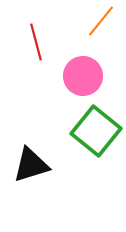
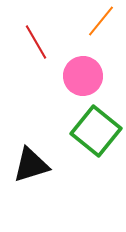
red line: rotated 15 degrees counterclockwise
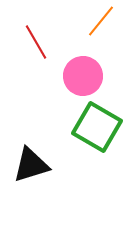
green square: moved 1 px right, 4 px up; rotated 9 degrees counterclockwise
